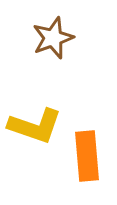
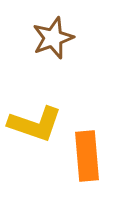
yellow L-shape: moved 2 px up
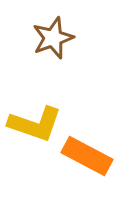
orange rectangle: rotated 57 degrees counterclockwise
